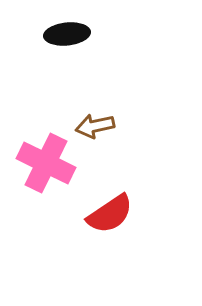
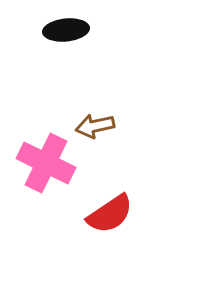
black ellipse: moved 1 px left, 4 px up
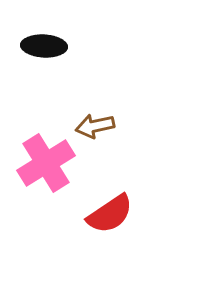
black ellipse: moved 22 px left, 16 px down; rotated 9 degrees clockwise
pink cross: rotated 32 degrees clockwise
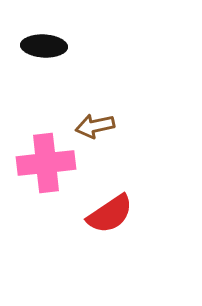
pink cross: rotated 26 degrees clockwise
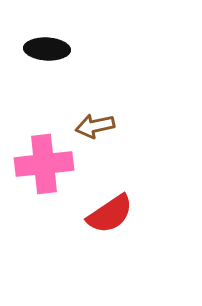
black ellipse: moved 3 px right, 3 px down
pink cross: moved 2 px left, 1 px down
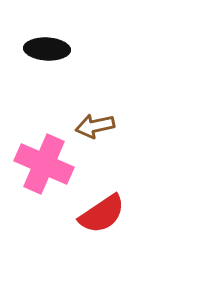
pink cross: rotated 30 degrees clockwise
red semicircle: moved 8 px left
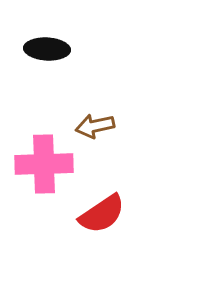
pink cross: rotated 26 degrees counterclockwise
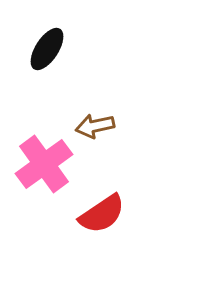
black ellipse: rotated 60 degrees counterclockwise
pink cross: rotated 34 degrees counterclockwise
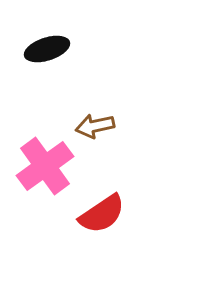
black ellipse: rotated 39 degrees clockwise
pink cross: moved 1 px right, 2 px down
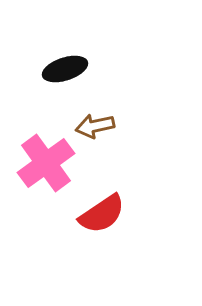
black ellipse: moved 18 px right, 20 px down
pink cross: moved 1 px right, 3 px up
